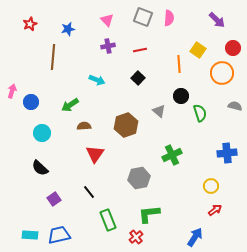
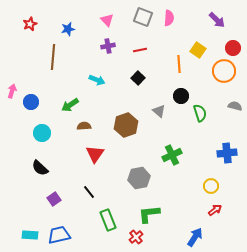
orange circle: moved 2 px right, 2 px up
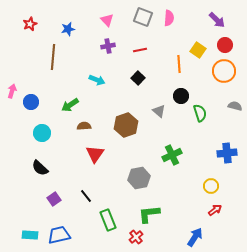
red circle: moved 8 px left, 3 px up
black line: moved 3 px left, 4 px down
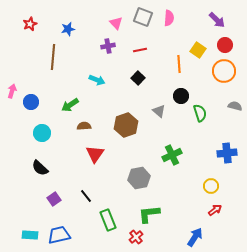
pink triangle: moved 9 px right, 3 px down
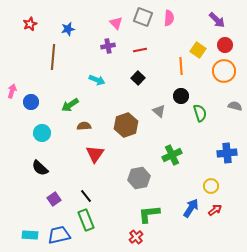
orange line: moved 2 px right, 2 px down
green rectangle: moved 22 px left
blue arrow: moved 4 px left, 29 px up
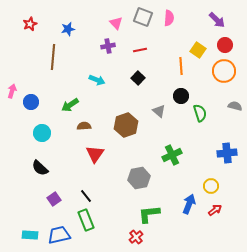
blue arrow: moved 2 px left, 4 px up; rotated 12 degrees counterclockwise
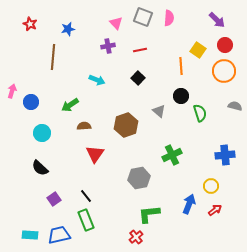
red star: rotated 24 degrees counterclockwise
blue cross: moved 2 px left, 2 px down
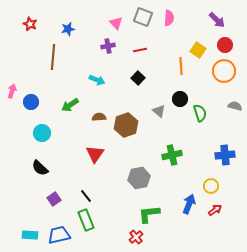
black circle: moved 1 px left, 3 px down
brown semicircle: moved 15 px right, 9 px up
green cross: rotated 12 degrees clockwise
